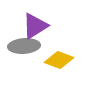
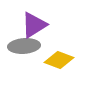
purple triangle: moved 1 px left, 1 px up
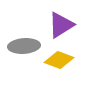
purple triangle: moved 27 px right
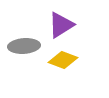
yellow diamond: moved 4 px right
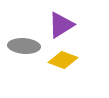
gray ellipse: rotated 8 degrees clockwise
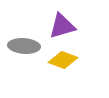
purple triangle: moved 1 px right, 1 px down; rotated 16 degrees clockwise
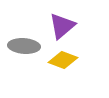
purple triangle: rotated 24 degrees counterclockwise
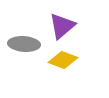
gray ellipse: moved 2 px up
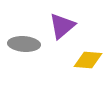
yellow diamond: moved 25 px right; rotated 16 degrees counterclockwise
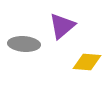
yellow diamond: moved 1 px left, 2 px down
